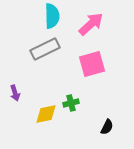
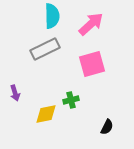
green cross: moved 3 px up
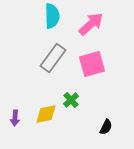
gray rectangle: moved 8 px right, 9 px down; rotated 28 degrees counterclockwise
purple arrow: moved 25 px down; rotated 21 degrees clockwise
green cross: rotated 28 degrees counterclockwise
black semicircle: moved 1 px left
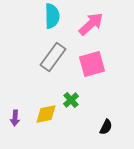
gray rectangle: moved 1 px up
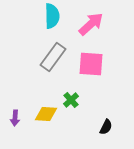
pink square: moved 1 px left; rotated 20 degrees clockwise
yellow diamond: rotated 15 degrees clockwise
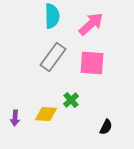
pink square: moved 1 px right, 1 px up
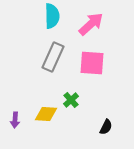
gray rectangle: rotated 12 degrees counterclockwise
purple arrow: moved 2 px down
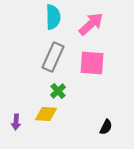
cyan semicircle: moved 1 px right, 1 px down
green cross: moved 13 px left, 9 px up
purple arrow: moved 1 px right, 2 px down
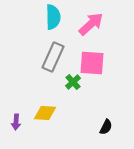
green cross: moved 15 px right, 9 px up
yellow diamond: moved 1 px left, 1 px up
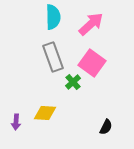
gray rectangle: rotated 44 degrees counterclockwise
pink square: rotated 32 degrees clockwise
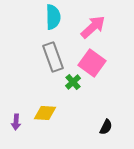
pink arrow: moved 2 px right, 3 px down
